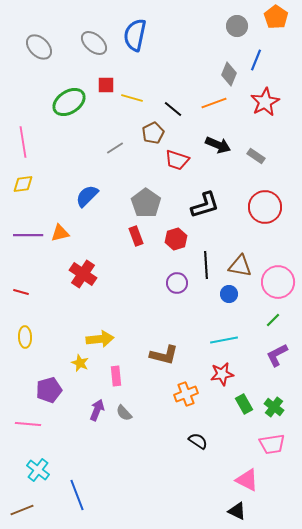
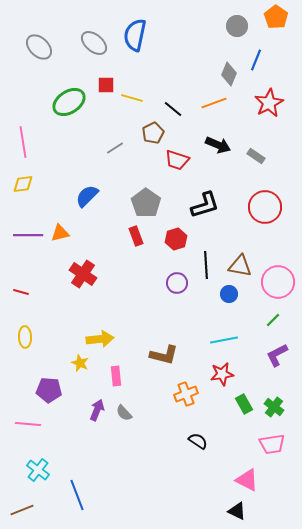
red star at (265, 102): moved 4 px right, 1 px down
purple pentagon at (49, 390): rotated 20 degrees clockwise
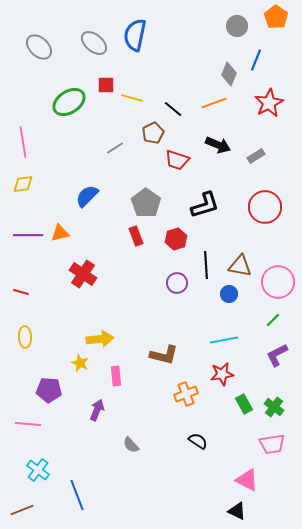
gray rectangle at (256, 156): rotated 66 degrees counterclockwise
gray semicircle at (124, 413): moved 7 px right, 32 px down
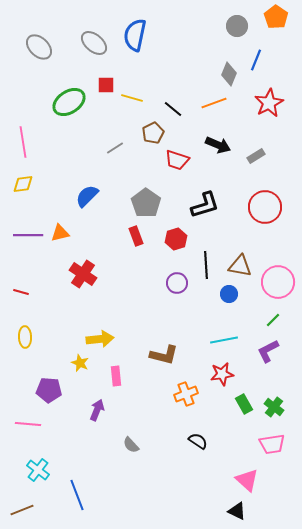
purple L-shape at (277, 355): moved 9 px left, 4 px up
pink triangle at (247, 480): rotated 15 degrees clockwise
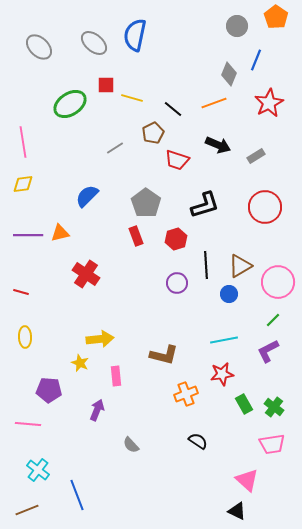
green ellipse at (69, 102): moved 1 px right, 2 px down
brown triangle at (240, 266): rotated 40 degrees counterclockwise
red cross at (83, 274): moved 3 px right
brown line at (22, 510): moved 5 px right
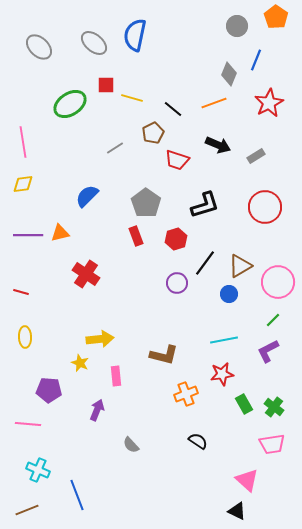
black line at (206, 265): moved 1 px left, 2 px up; rotated 40 degrees clockwise
cyan cross at (38, 470): rotated 15 degrees counterclockwise
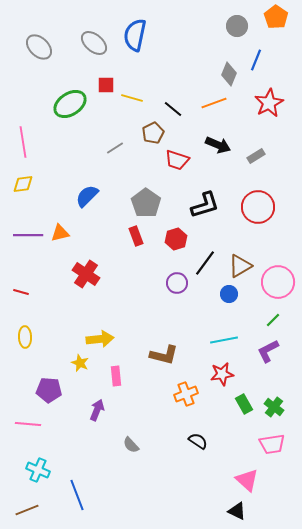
red circle at (265, 207): moved 7 px left
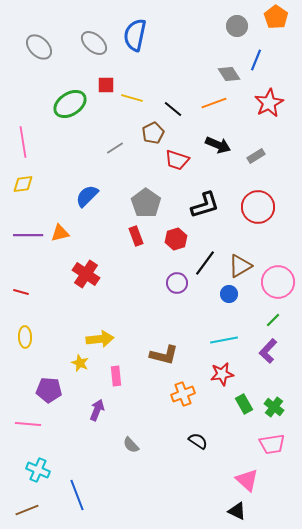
gray diamond at (229, 74): rotated 55 degrees counterclockwise
purple L-shape at (268, 351): rotated 20 degrees counterclockwise
orange cross at (186, 394): moved 3 px left
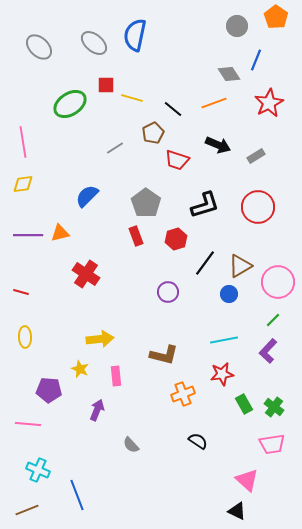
purple circle at (177, 283): moved 9 px left, 9 px down
yellow star at (80, 363): moved 6 px down
